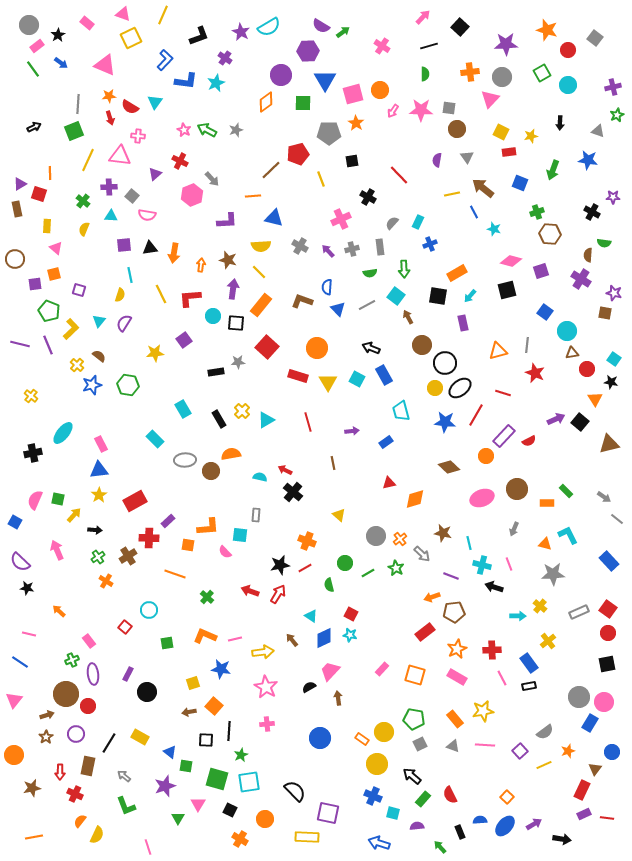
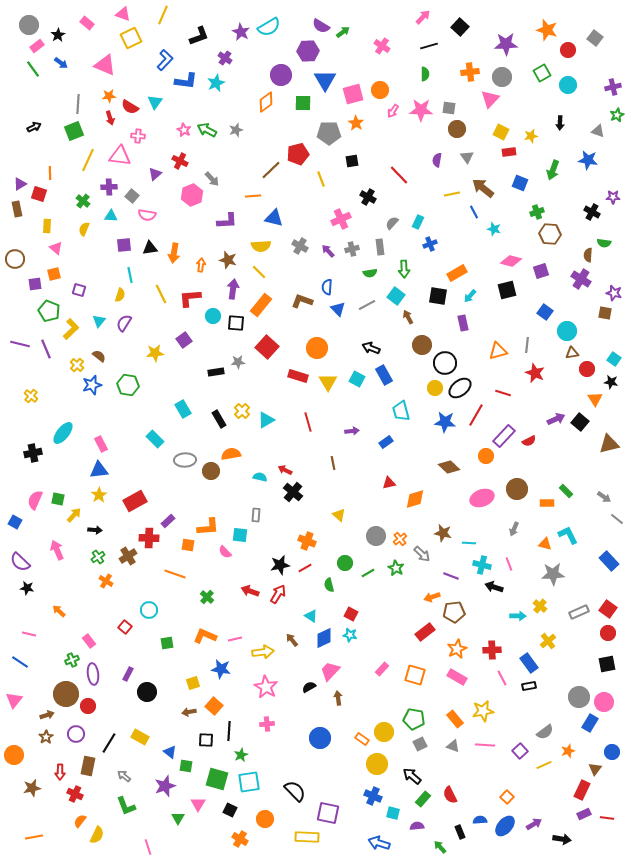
purple line at (48, 345): moved 2 px left, 4 px down
cyan line at (469, 543): rotated 72 degrees counterclockwise
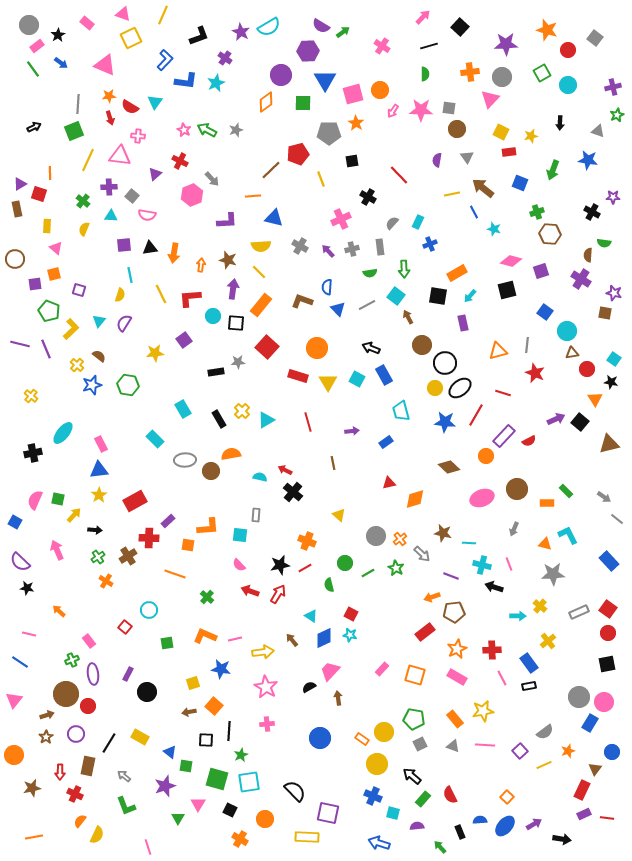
pink semicircle at (225, 552): moved 14 px right, 13 px down
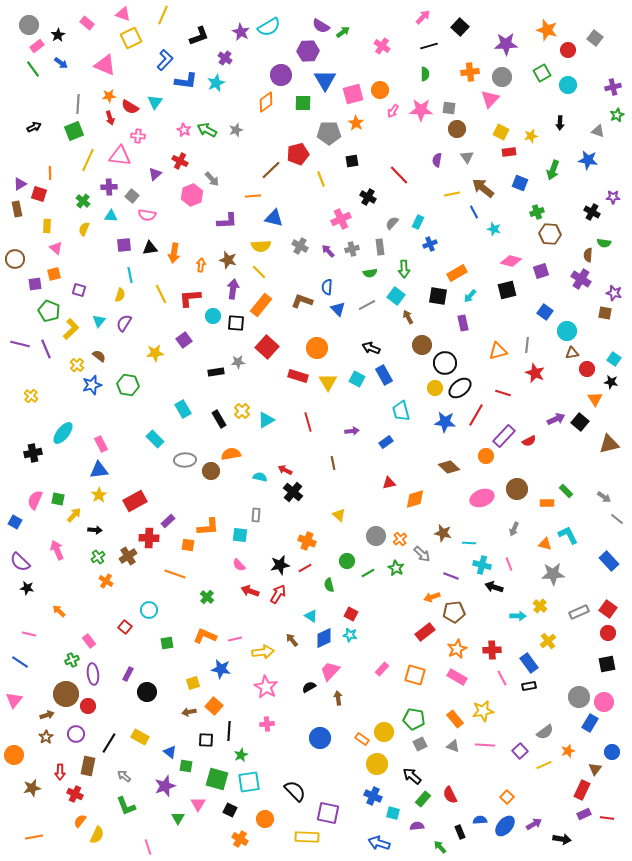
green circle at (345, 563): moved 2 px right, 2 px up
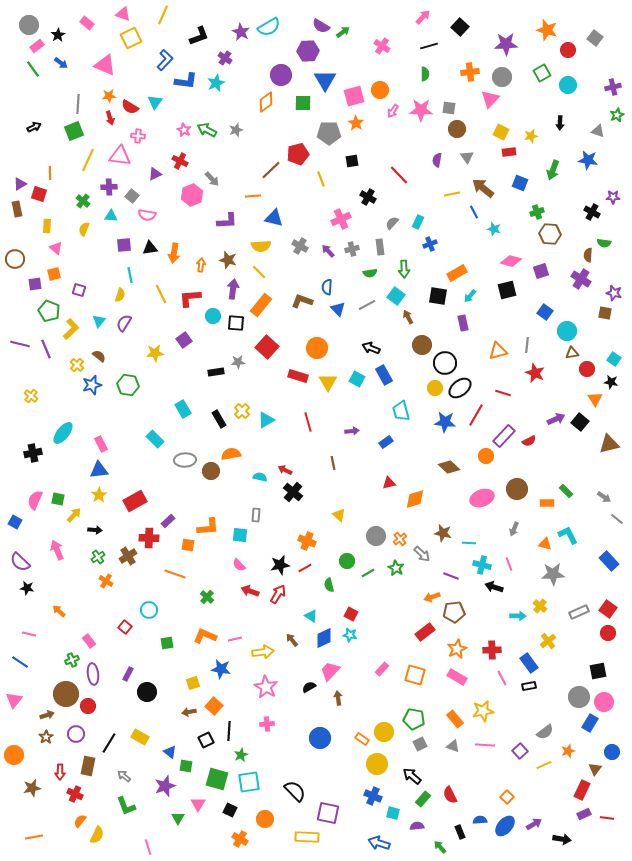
pink square at (353, 94): moved 1 px right, 2 px down
purple triangle at (155, 174): rotated 16 degrees clockwise
black square at (607, 664): moved 9 px left, 7 px down
black square at (206, 740): rotated 28 degrees counterclockwise
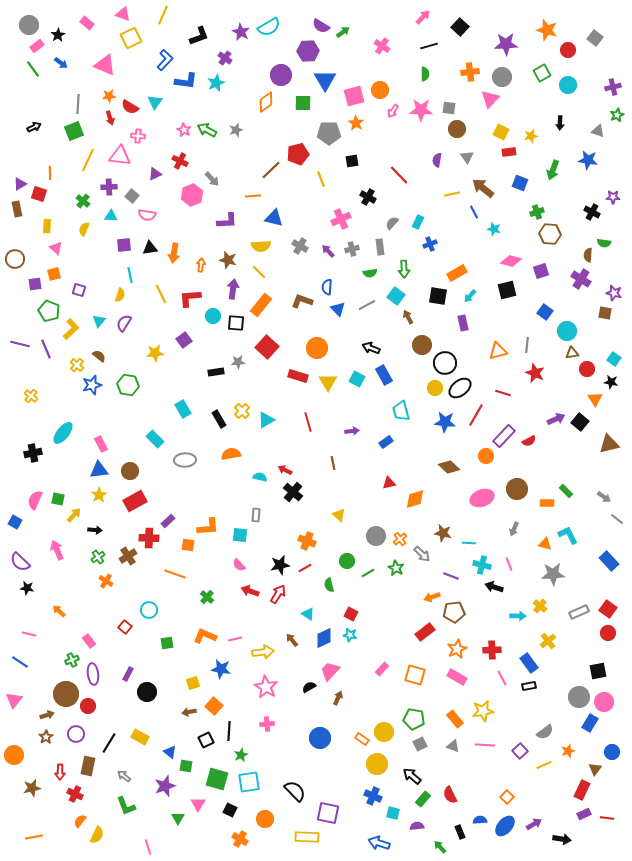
brown circle at (211, 471): moved 81 px left
cyan triangle at (311, 616): moved 3 px left, 2 px up
brown arrow at (338, 698): rotated 32 degrees clockwise
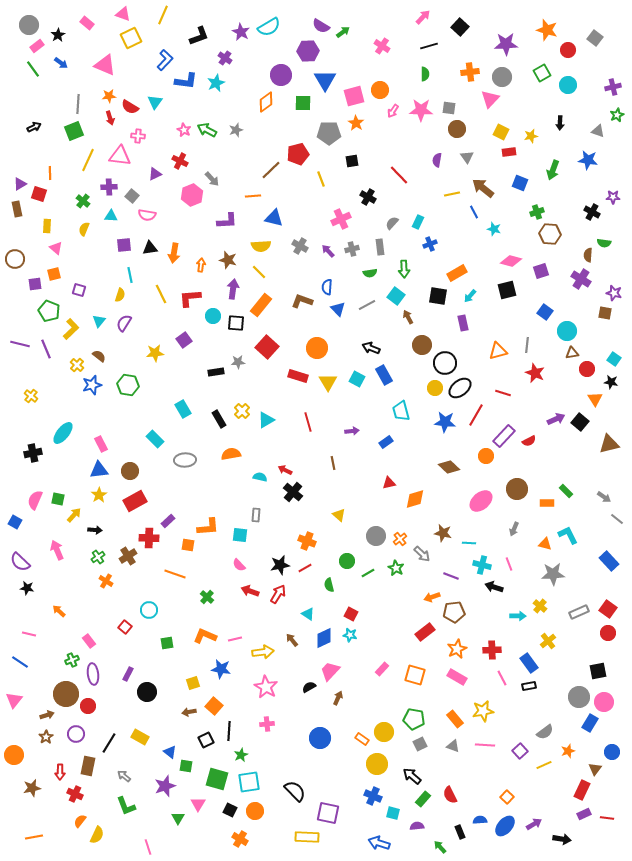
pink ellipse at (482, 498): moved 1 px left, 3 px down; rotated 20 degrees counterclockwise
orange circle at (265, 819): moved 10 px left, 8 px up
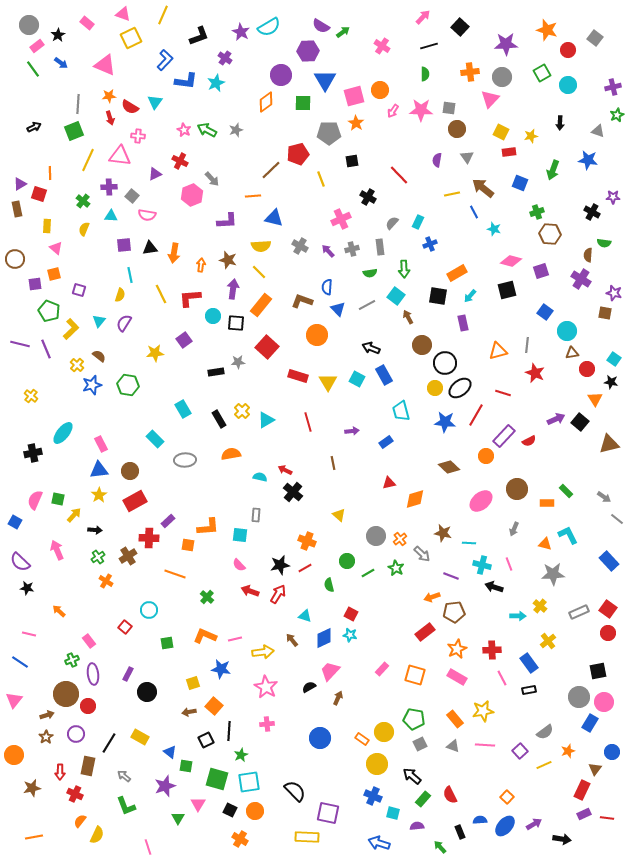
orange circle at (317, 348): moved 13 px up
cyan triangle at (308, 614): moved 3 px left, 2 px down; rotated 16 degrees counterclockwise
black rectangle at (529, 686): moved 4 px down
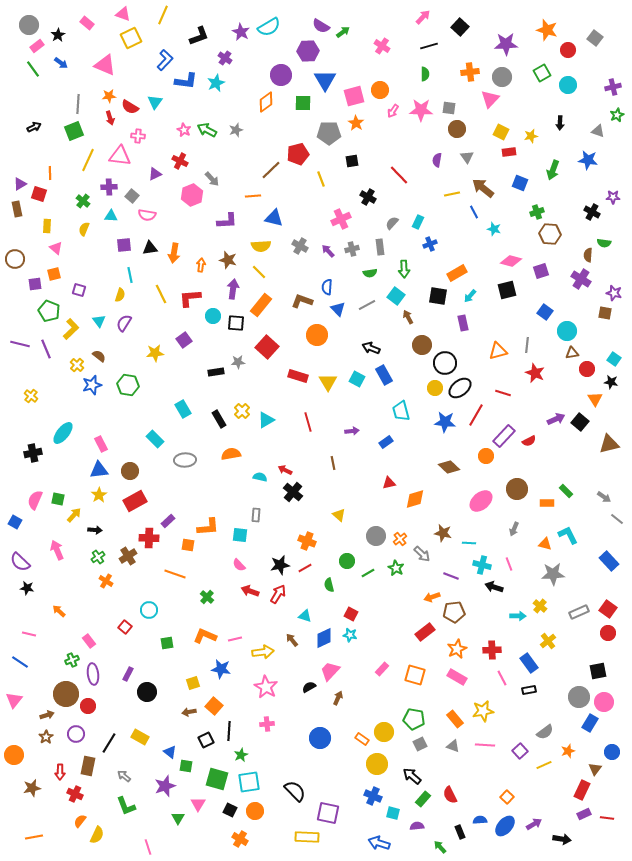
cyan triangle at (99, 321): rotated 16 degrees counterclockwise
